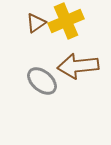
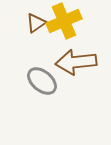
yellow cross: moved 2 px left
brown arrow: moved 2 px left, 4 px up
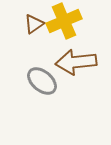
brown triangle: moved 2 px left, 1 px down
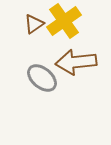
yellow cross: rotated 12 degrees counterclockwise
gray ellipse: moved 3 px up
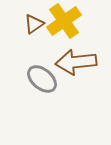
gray ellipse: moved 1 px down
